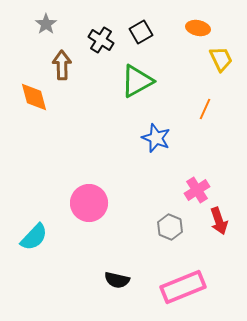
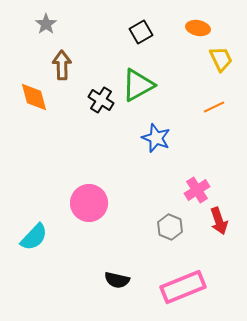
black cross: moved 60 px down
green triangle: moved 1 px right, 4 px down
orange line: moved 9 px right, 2 px up; rotated 40 degrees clockwise
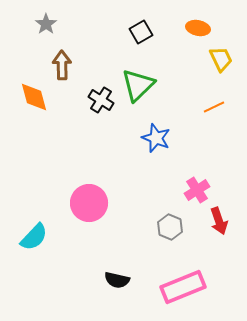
green triangle: rotated 15 degrees counterclockwise
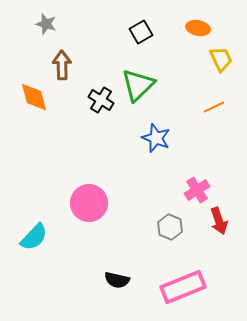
gray star: rotated 20 degrees counterclockwise
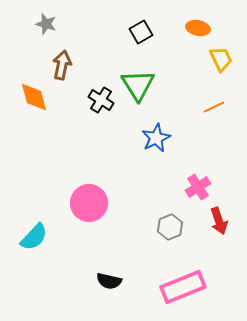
brown arrow: rotated 12 degrees clockwise
green triangle: rotated 18 degrees counterclockwise
blue star: rotated 24 degrees clockwise
pink cross: moved 1 px right, 3 px up
gray hexagon: rotated 15 degrees clockwise
black semicircle: moved 8 px left, 1 px down
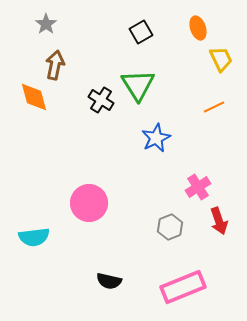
gray star: rotated 20 degrees clockwise
orange ellipse: rotated 60 degrees clockwise
brown arrow: moved 7 px left
cyan semicircle: rotated 40 degrees clockwise
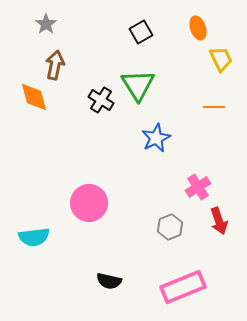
orange line: rotated 25 degrees clockwise
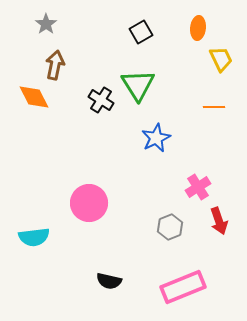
orange ellipse: rotated 25 degrees clockwise
orange diamond: rotated 12 degrees counterclockwise
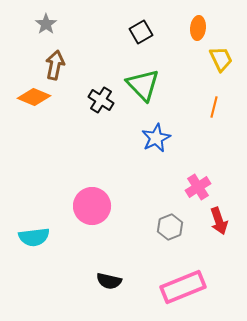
green triangle: moved 5 px right; rotated 12 degrees counterclockwise
orange diamond: rotated 40 degrees counterclockwise
orange line: rotated 75 degrees counterclockwise
pink circle: moved 3 px right, 3 px down
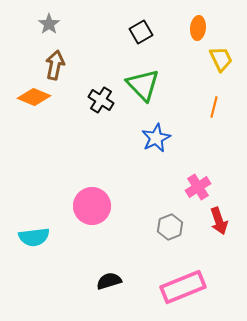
gray star: moved 3 px right
black semicircle: rotated 150 degrees clockwise
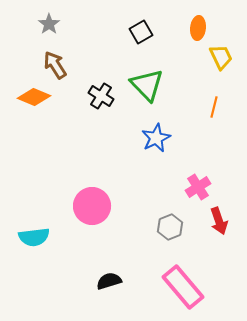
yellow trapezoid: moved 2 px up
brown arrow: rotated 44 degrees counterclockwise
green triangle: moved 4 px right
black cross: moved 4 px up
pink rectangle: rotated 72 degrees clockwise
